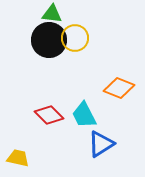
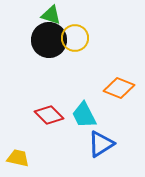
green triangle: moved 1 px left, 1 px down; rotated 10 degrees clockwise
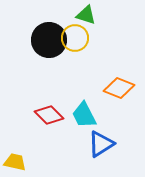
green triangle: moved 35 px right
yellow trapezoid: moved 3 px left, 4 px down
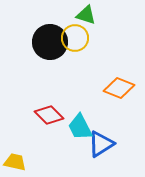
black circle: moved 1 px right, 2 px down
cyan trapezoid: moved 4 px left, 12 px down
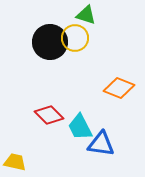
blue triangle: rotated 40 degrees clockwise
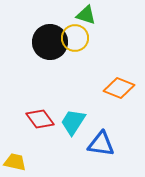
red diamond: moved 9 px left, 4 px down; rotated 8 degrees clockwise
cyan trapezoid: moved 7 px left, 5 px up; rotated 60 degrees clockwise
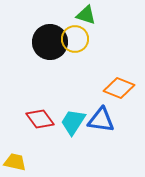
yellow circle: moved 1 px down
blue triangle: moved 24 px up
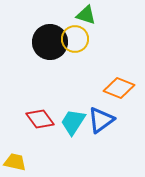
blue triangle: rotated 44 degrees counterclockwise
